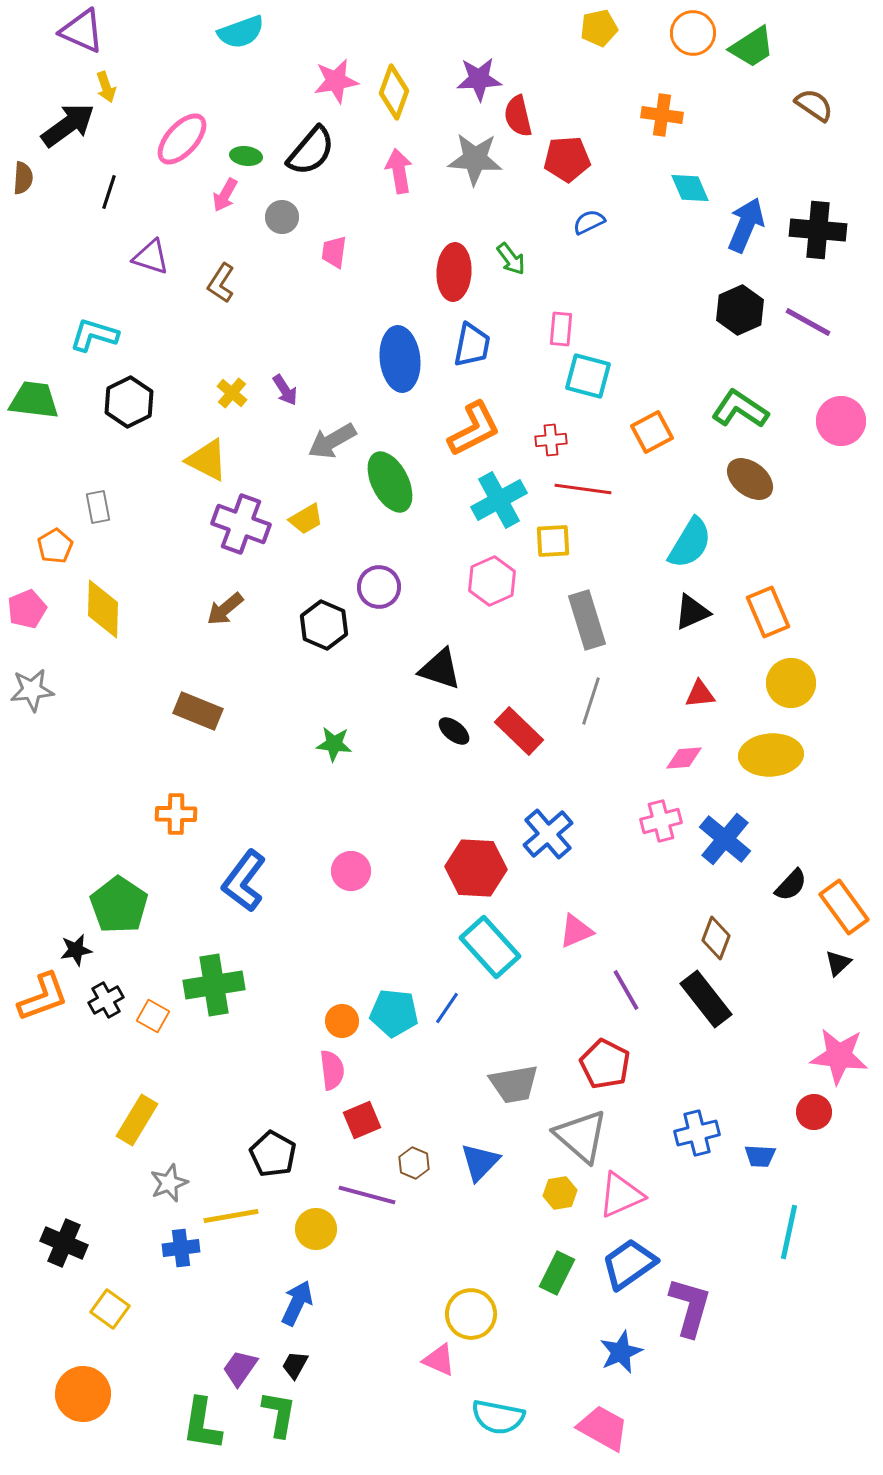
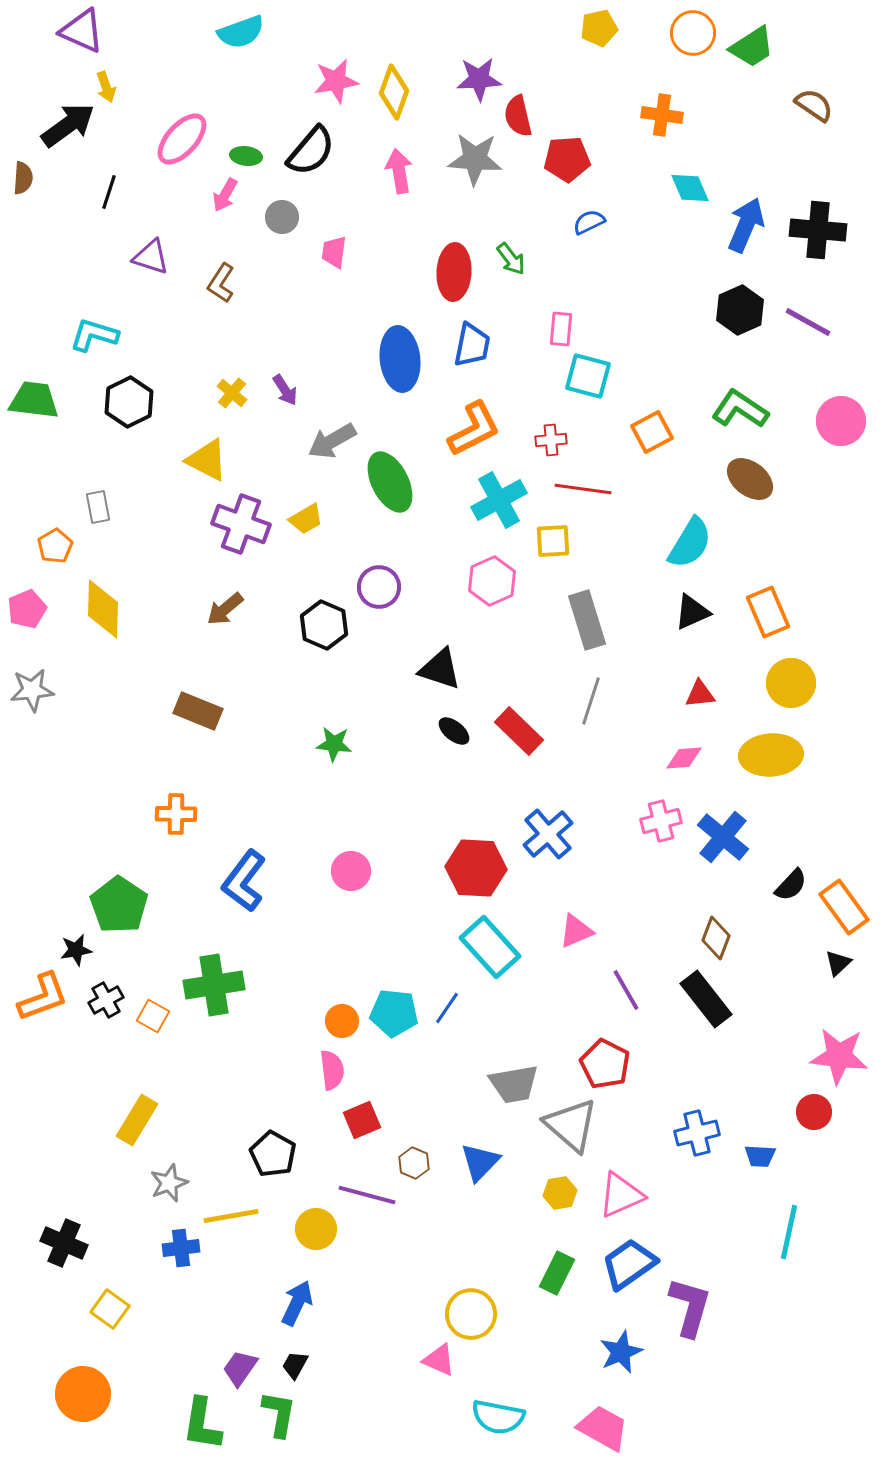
blue cross at (725, 839): moved 2 px left, 2 px up
gray triangle at (581, 1136): moved 10 px left, 11 px up
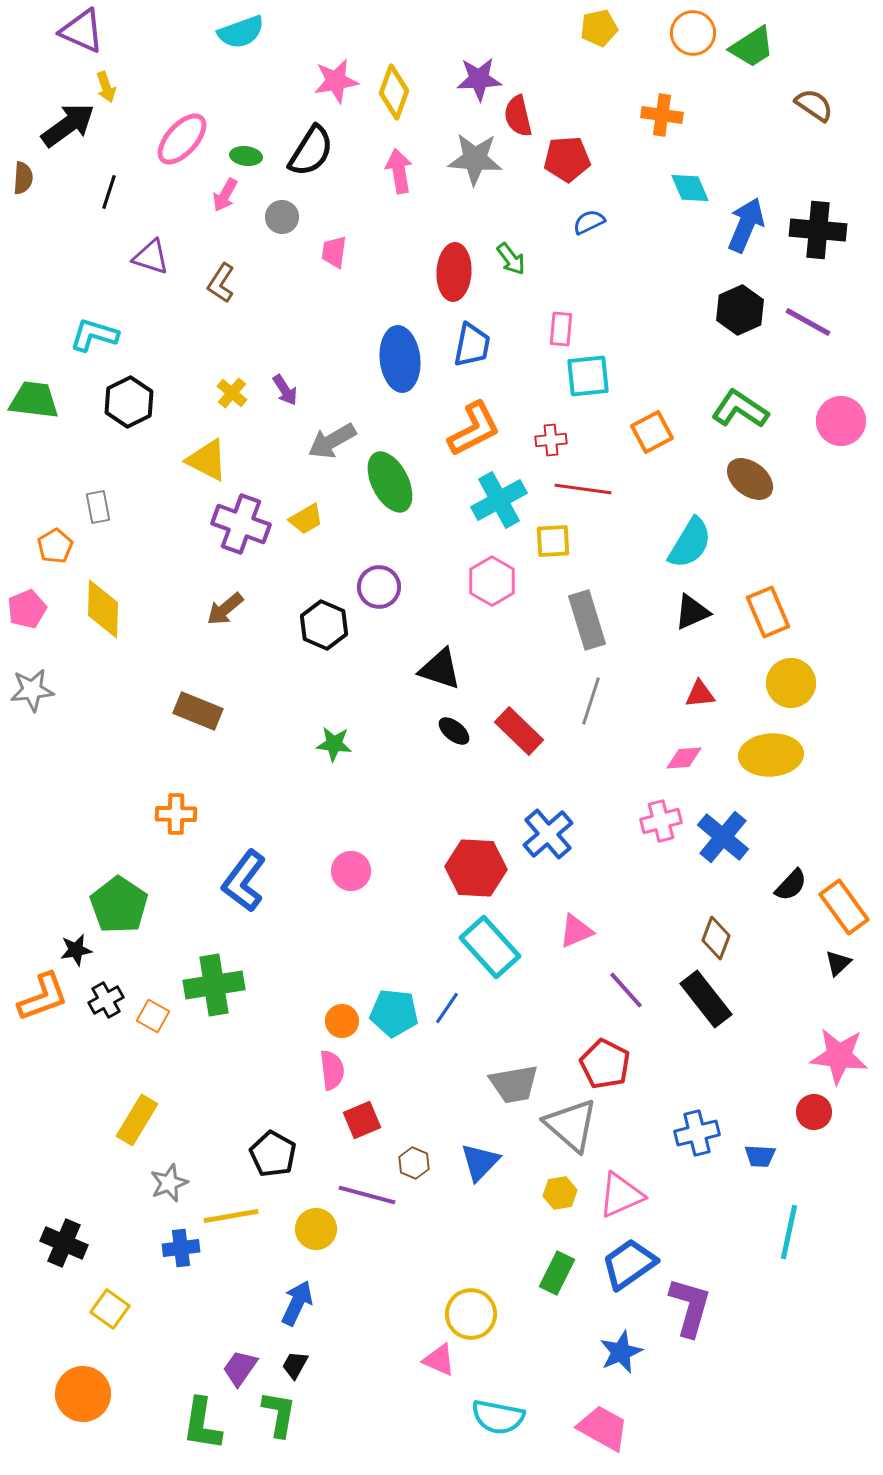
black semicircle at (311, 151): rotated 8 degrees counterclockwise
cyan square at (588, 376): rotated 21 degrees counterclockwise
pink hexagon at (492, 581): rotated 6 degrees counterclockwise
purple line at (626, 990): rotated 12 degrees counterclockwise
